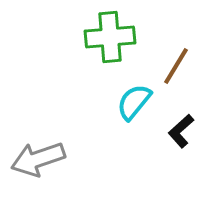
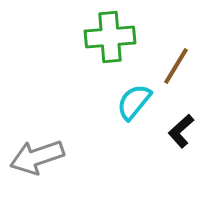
gray arrow: moved 1 px left, 2 px up
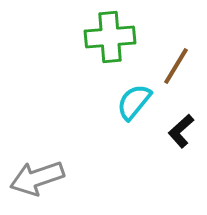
gray arrow: moved 21 px down
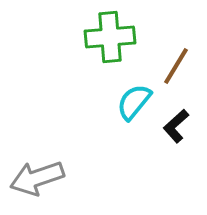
black L-shape: moved 5 px left, 5 px up
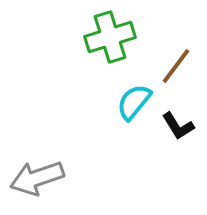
green cross: rotated 12 degrees counterclockwise
brown line: rotated 6 degrees clockwise
black L-shape: moved 2 px right; rotated 80 degrees counterclockwise
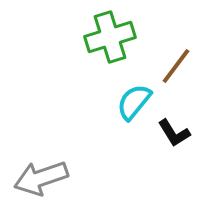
black L-shape: moved 4 px left, 7 px down
gray arrow: moved 4 px right
